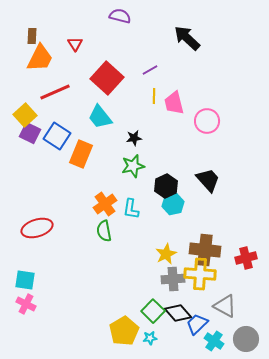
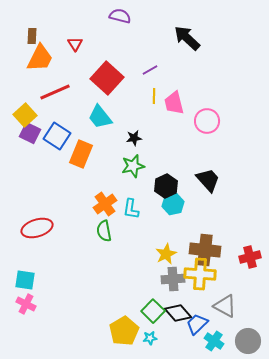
red cross: moved 4 px right, 1 px up
gray circle: moved 2 px right, 2 px down
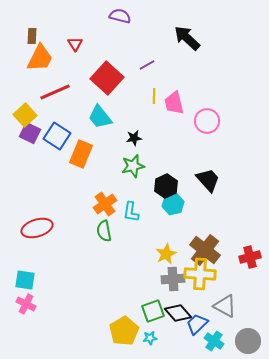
purple line: moved 3 px left, 5 px up
cyan L-shape: moved 3 px down
brown cross: rotated 32 degrees clockwise
green square: rotated 25 degrees clockwise
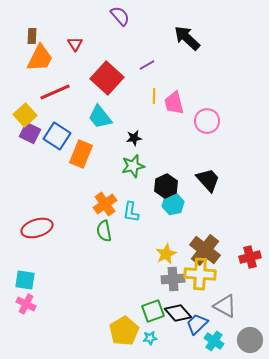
purple semicircle: rotated 35 degrees clockwise
gray circle: moved 2 px right, 1 px up
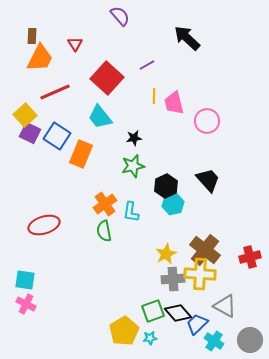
red ellipse: moved 7 px right, 3 px up
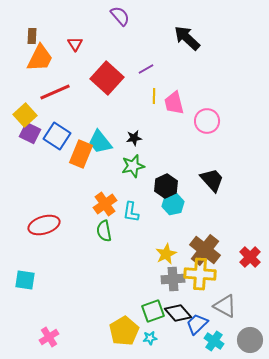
purple line: moved 1 px left, 4 px down
cyan trapezoid: moved 25 px down
black trapezoid: moved 4 px right
red cross: rotated 30 degrees counterclockwise
pink cross: moved 23 px right, 33 px down; rotated 30 degrees clockwise
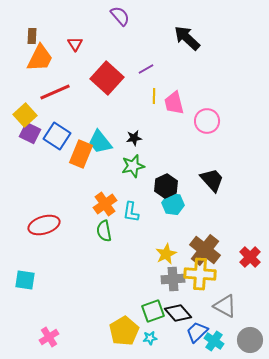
cyan hexagon: rotated 20 degrees clockwise
blue trapezoid: moved 8 px down
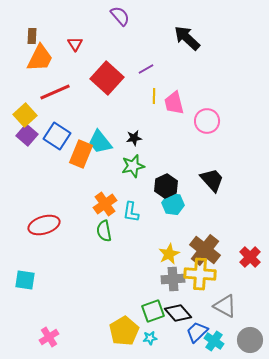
purple square: moved 3 px left, 2 px down; rotated 15 degrees clockwise
yellow star: moved 3 px right
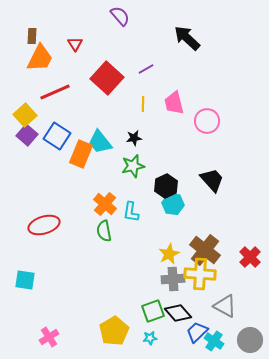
yellow line: moved 11 px left, 8 px down
orange cross: rotated 15 degrees counterclockwise
yellow pentagon: moved 10 px left
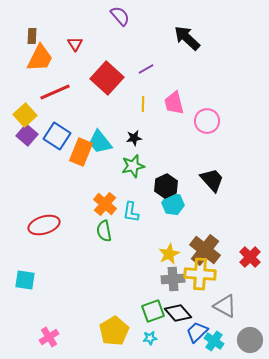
orange rectangle: moved 2 px up
